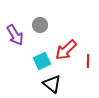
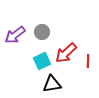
gray circle: moved 2 px right, 7 px down
purple arrow: rotated 85 degrees clockwise
red arrow: moved 3 px down
black triangle: rotated 48 degrees counterclockwise
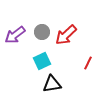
red arrow: moved 18 px up
red line: moved 2 px down; rotated 24 degrees clockwise
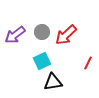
black triangle: moved 1 px right, 2 px up
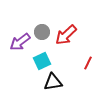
purple arrow: moved 5 px right, 7 px down
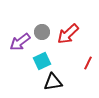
red arrow: moved 2 px right, 1 px up
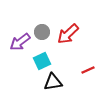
red line: moved 7 px down; rotated 40 degrees clockwise
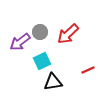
gray circle: moved 2 px left
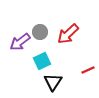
black triangle: rotated 48 degrees counterclockwise
